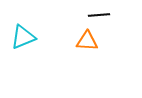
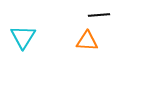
cyan triangle: rotated 36 degrees counterclockwise
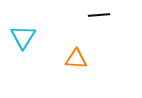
orange triangle: moved 11 px left, 18 px down
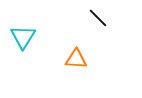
black line: moved 1 px left, 3 px down; rotated 50 degrees clockwise
